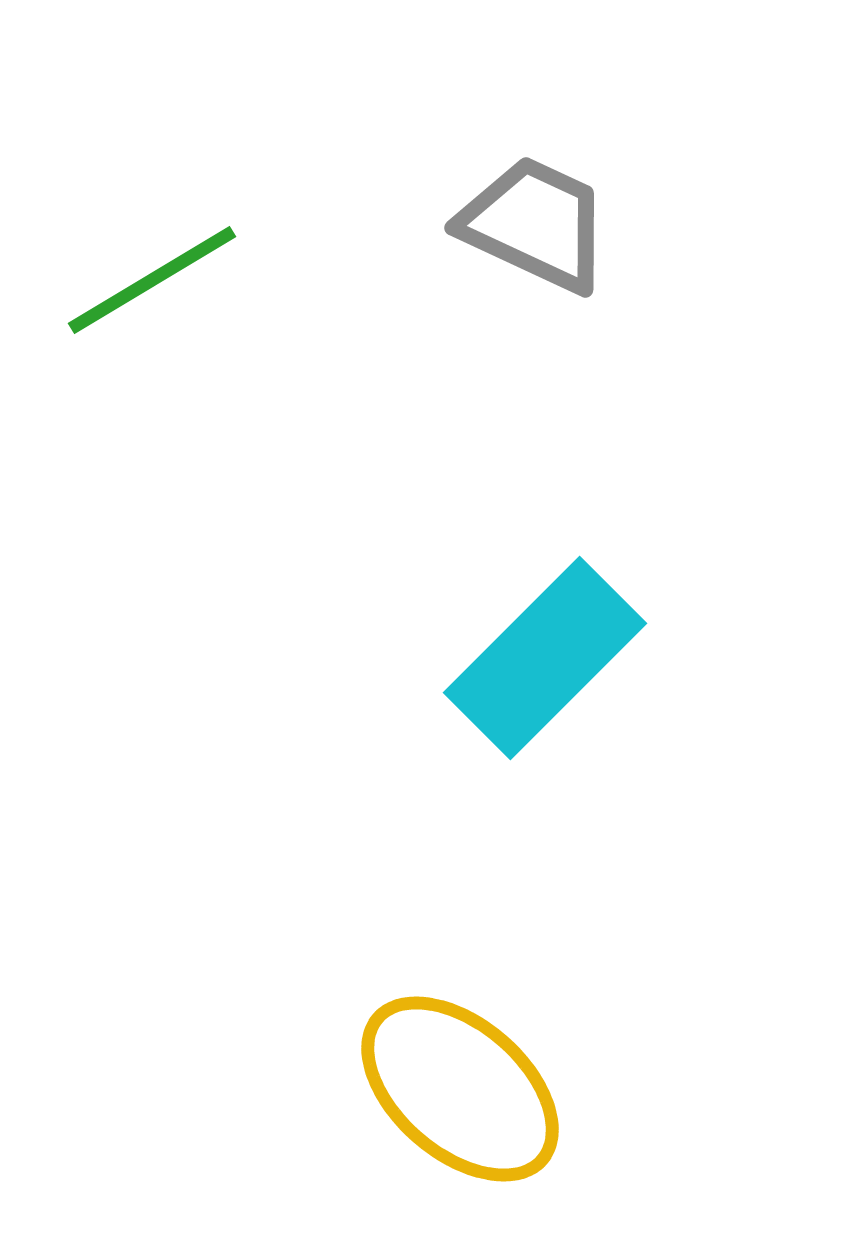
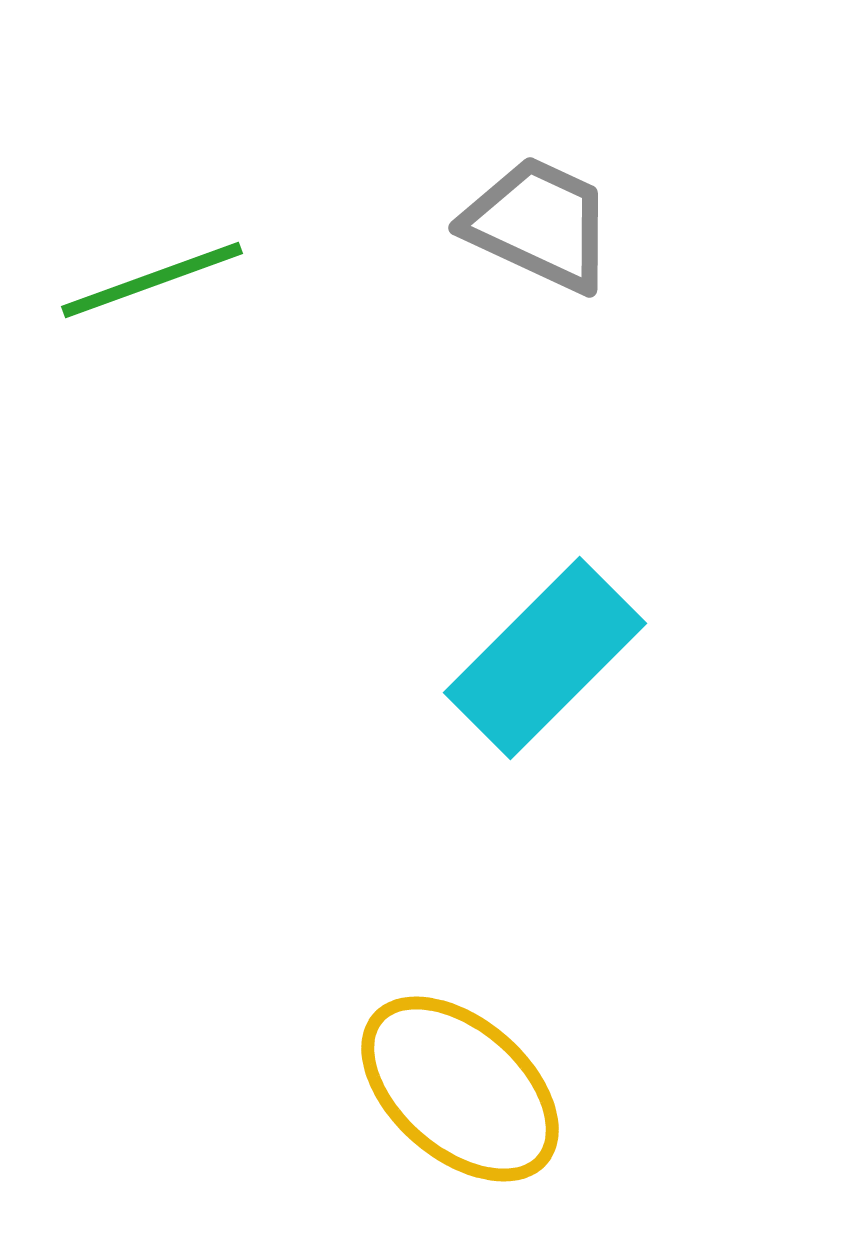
gray trapezoid: moved 4 px right
green line: rotated 11 degrees clockwise
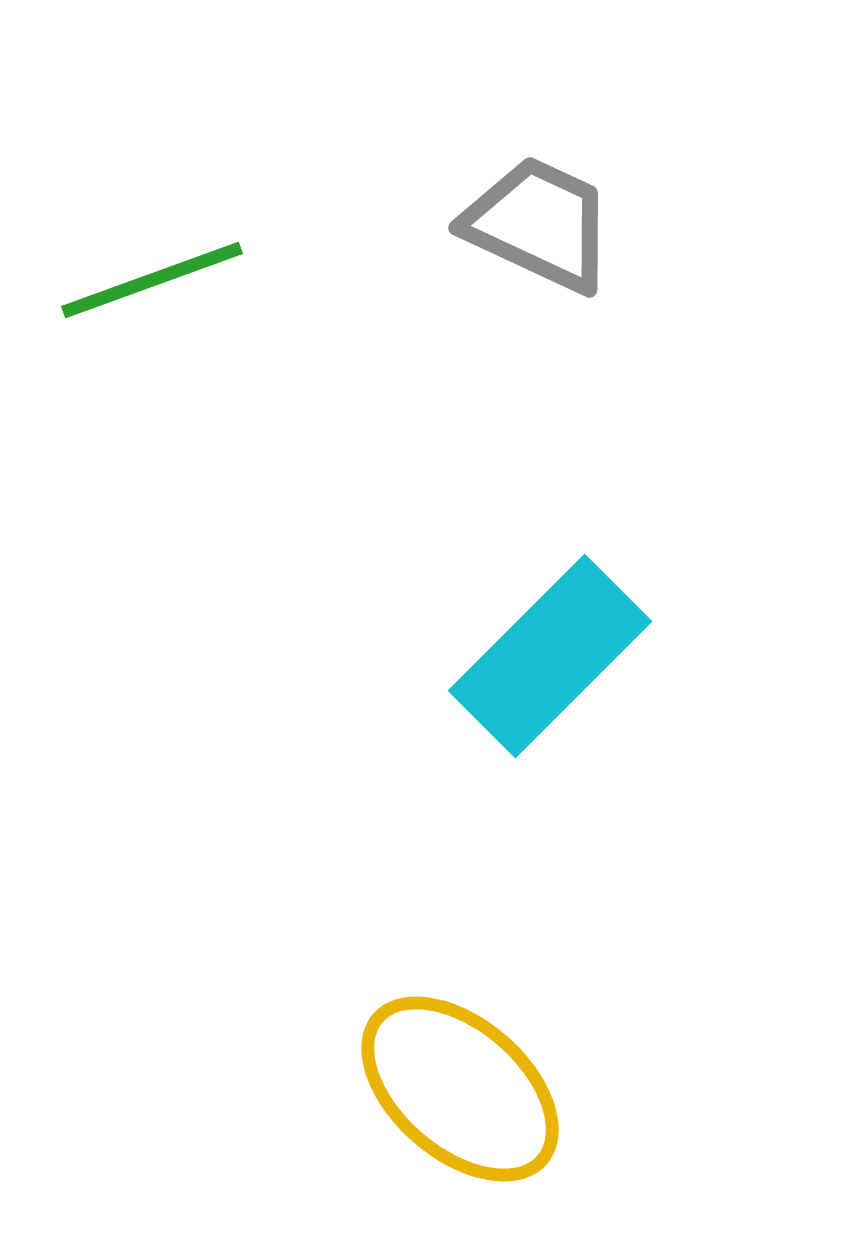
cyan rectangle: moved 5 px right, 2 px up
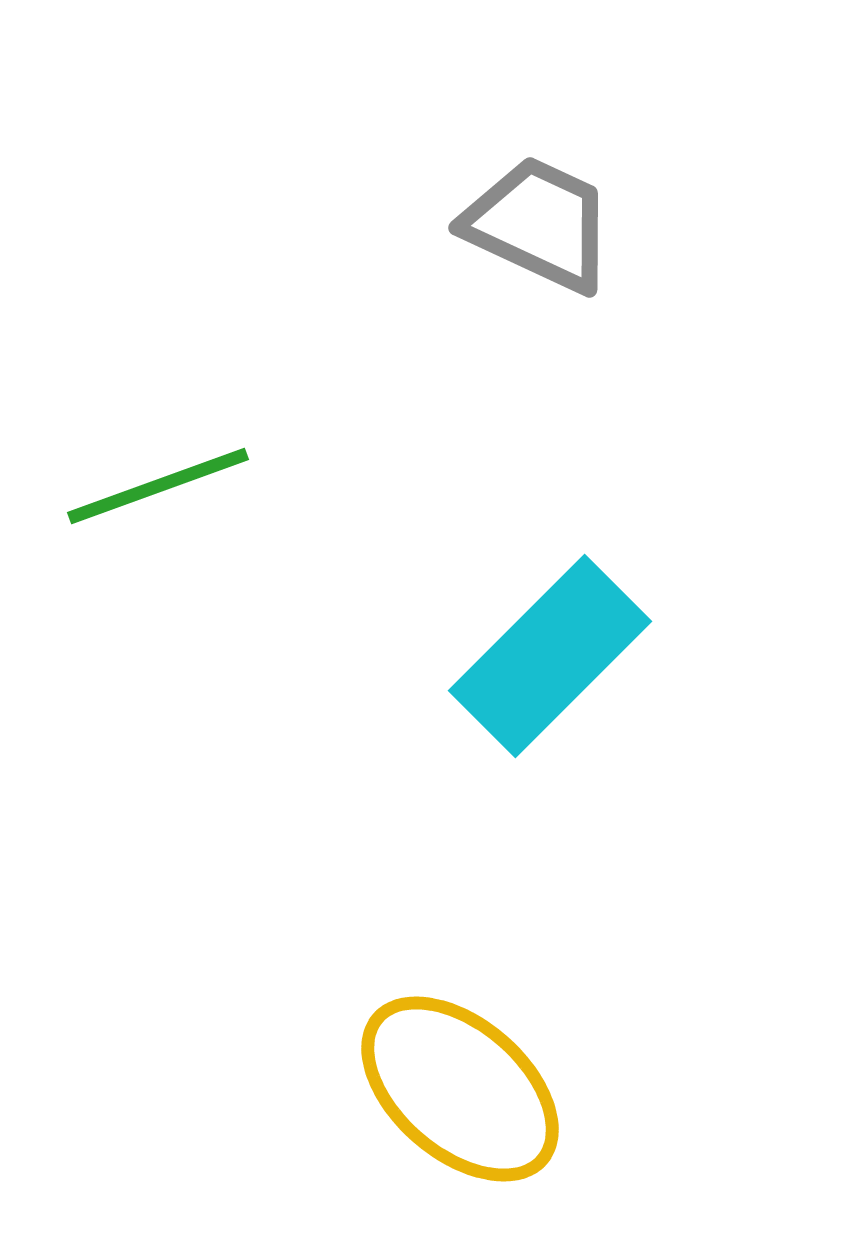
green line: moved 6 px right, 206 px down
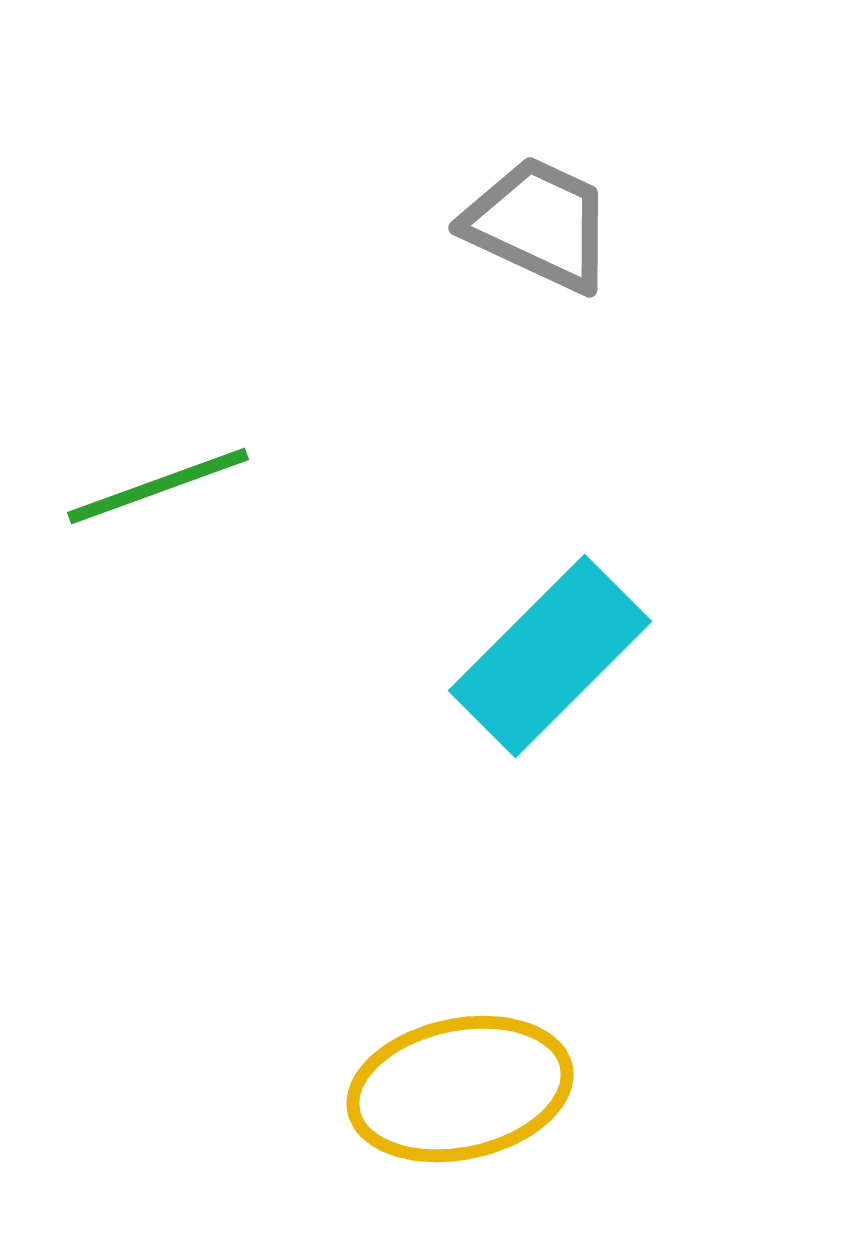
yellow ellipse: rotated 53 degrees counterclockwise
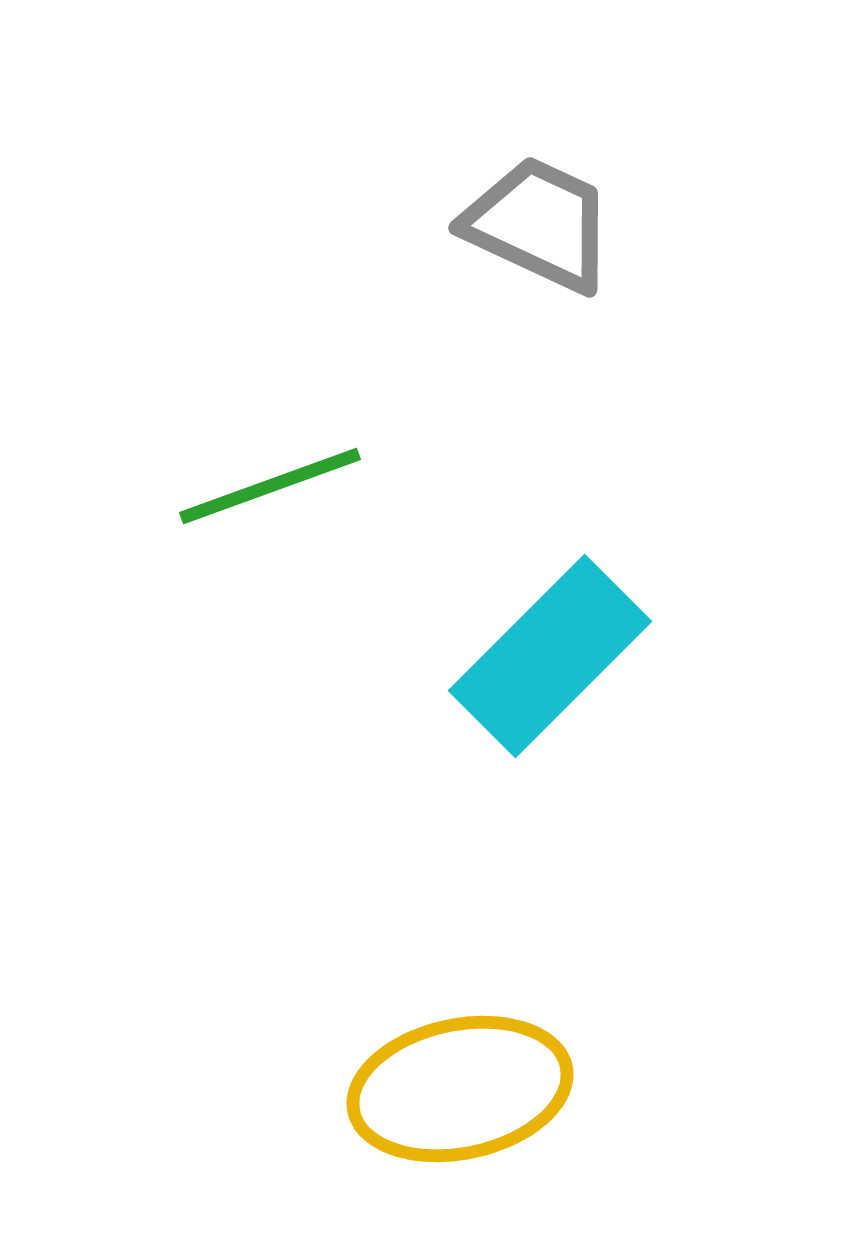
green line: moved 112 px right
